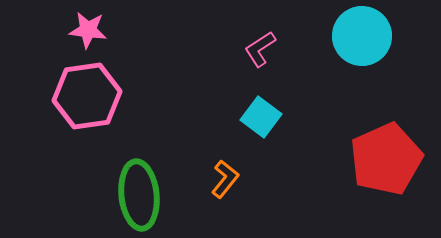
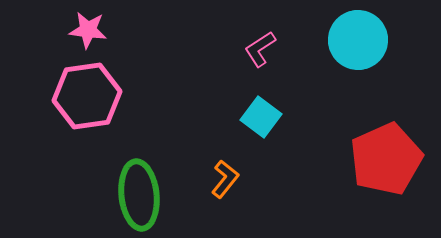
cyan circle: moved 4 px left, 4 px down
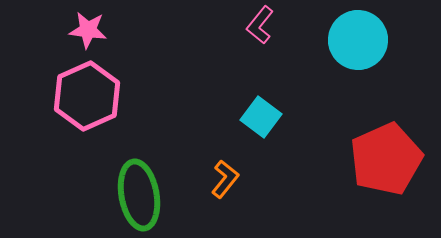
pink L-shape: moved 24 px up; rotated 18 degrees counterclockwise
pink hexagon: rotated 16 degrees counterclockwise
green ellipse: rotated 4 degrees counterclockwise
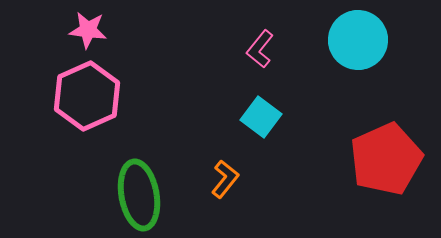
pink L-shape: moved 24 px down
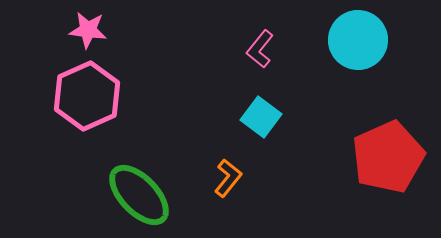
red pentagon: moved 2 px right, 2 px up
orange L-shape: moved 3 px right, 1 px up
green ellipse: rotated 34 degrees counterclockwise
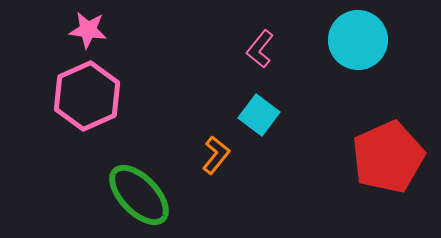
cyan square: moved 2 px left, 2 px up
orange L-shape: moved 12 px left, 23 px up
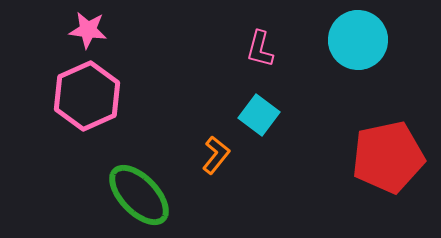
pink L-shape: rotated 24 degrees counterclockwise
red pentagon: rotated 12 degrees clockwise
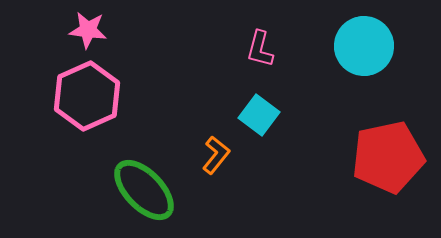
cyan circle: moved 6 px right, 6 px down
green ellipse: moved 5 px right, 5 px up
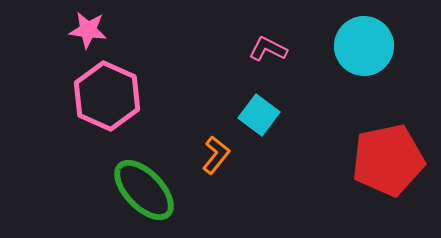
pink L-shape: moved 8 px right; rotated 102 degrees clockwise
pink hexagon: moved 20 px right; rotated 12 degrees counterclockwise
red pentagon: moved 3 px down
